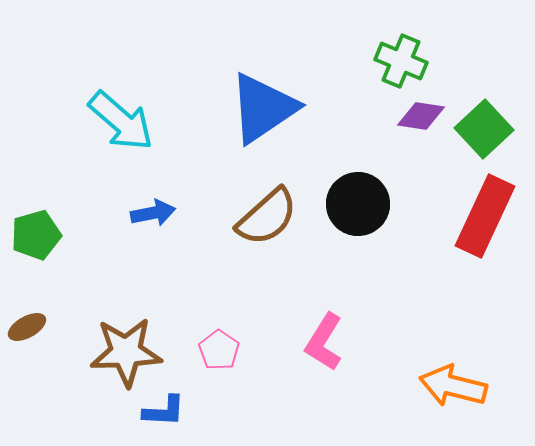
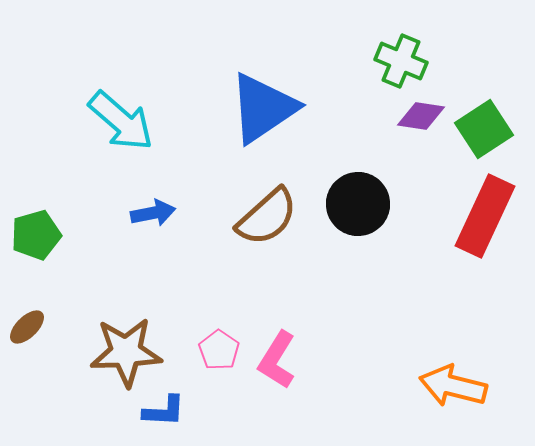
green square: rotated 10 degrees clockwise
brown ellipse: rotated 15 degrees counterclockwise
pink L-shape: moved 47 px left, 18 px down
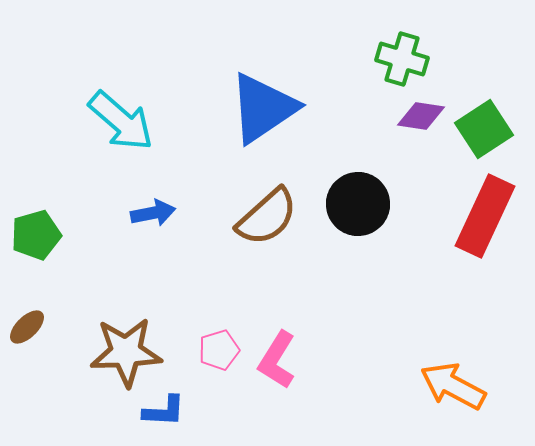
green cross: moved 1 px right, 2 px up; rotated 6 degrees counterclockwise
pink pentagon: rotated 21 degrees clockwise
orange arrow: rotated 14 degrees clockwise
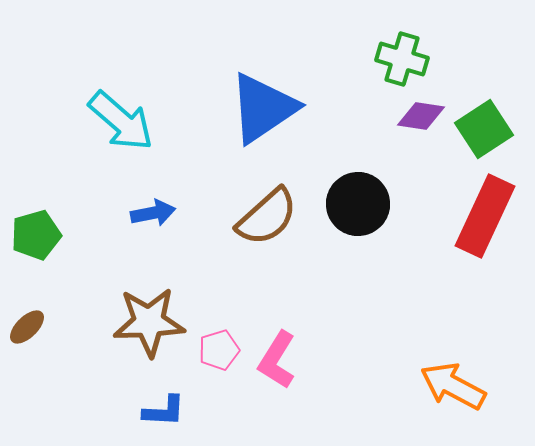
brown star: moved 23 px right, 30 px up
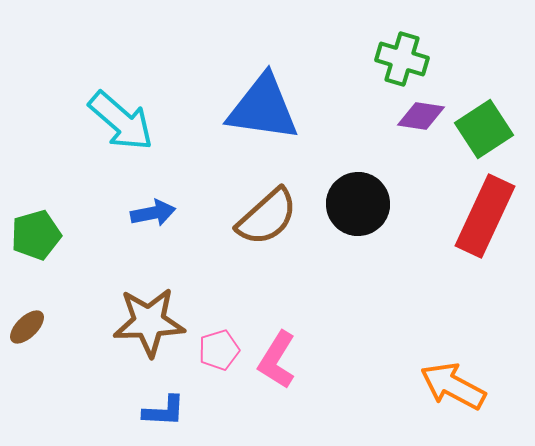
blue triangle: rotated 42 degrees clockwise
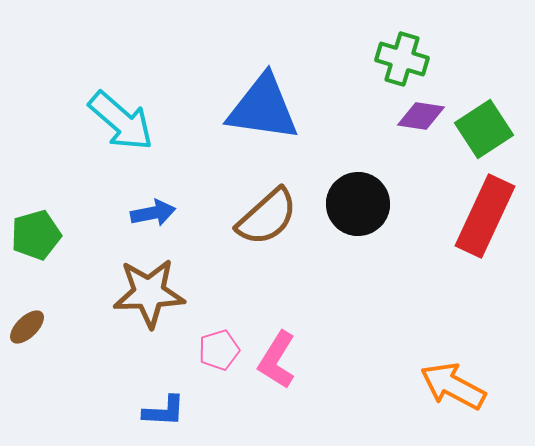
brown star: moved 29 px up
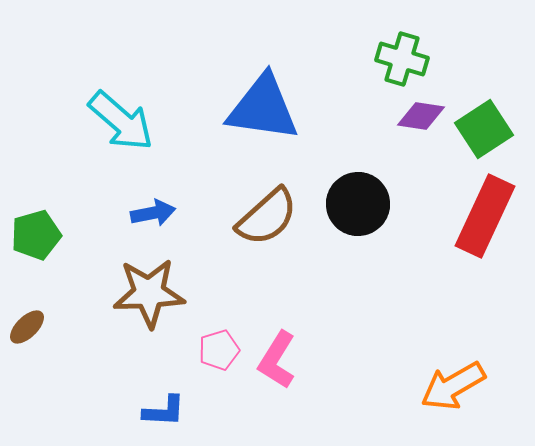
orange arrow: rotated 58 degrees counterclockwise
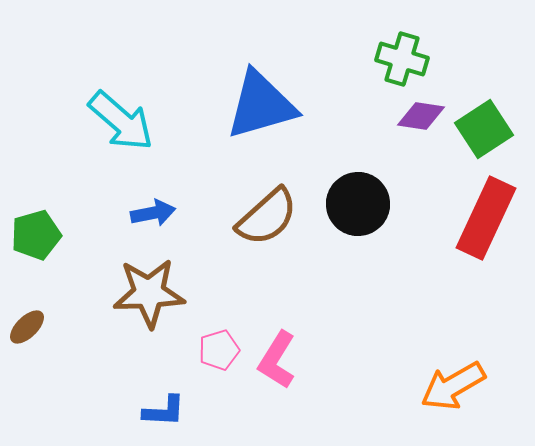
blue triangle: moved 2 px left, 3 px up; rotated 24 degrees counterclockwise
red rectangle: moved 1 px right, 2 px down
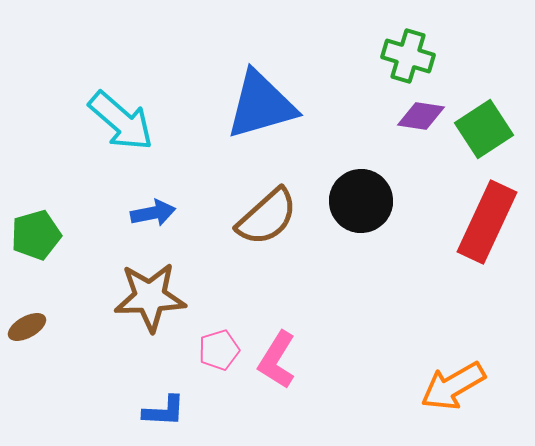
green cross: moved 6 px right, 3 px up
black circle: moved 3 px right, 3 px up
red rectangle: moved 1 px right, 4 px down
brown star: moved 1 px right, 4 px down
brown ellipse: rotated 15 degrees clockwise
